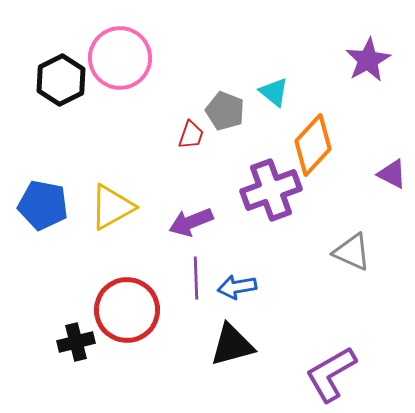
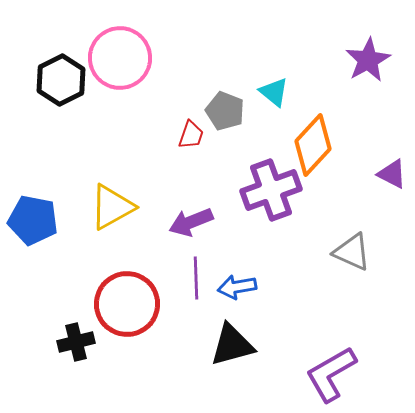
blue pentagon: moved 10 px left, 15 px down
red circle: moved 6 px up
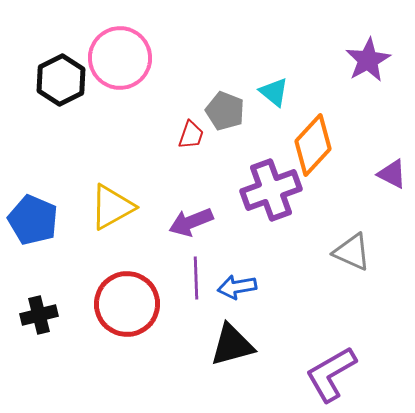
blue pentagon: rotated 12 degrees clockwise
black cross: moved 37 px left, 27 px up
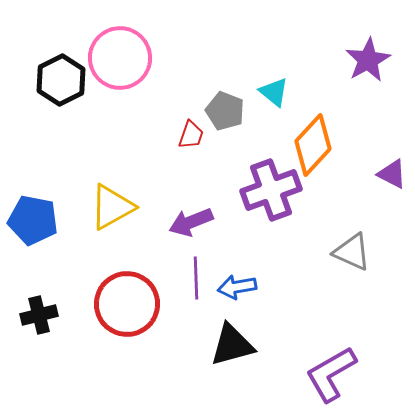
blue pentagon: rotated 12 degrees counterclockwise
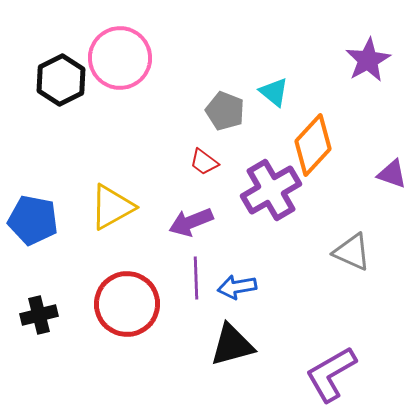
red trapezoid: moved 13 px right, 27 px down; rotated 108 degrees clockwise
purple triangle: rotated 8 degrees counterclockwise
purple cross: rotated 10 degrees counterclockwise
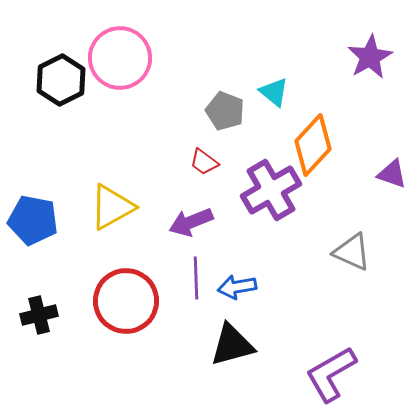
purple star: moved 2 px right, 3 px up
red circle: moved 1 px left, 3 px up
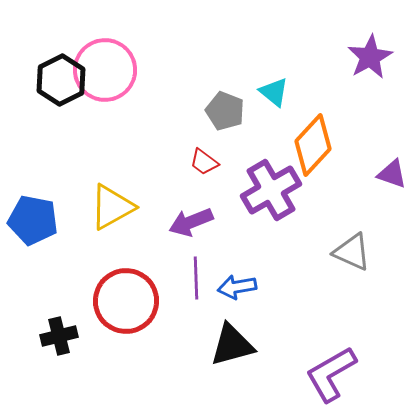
pink circle: moved 15 px left, 12 px down
black cross: moved 20 px right, 21 px down
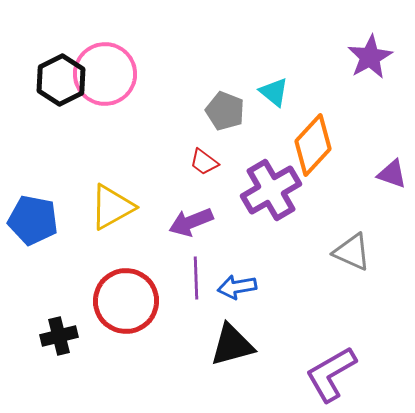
pink circle: moved 4 px down
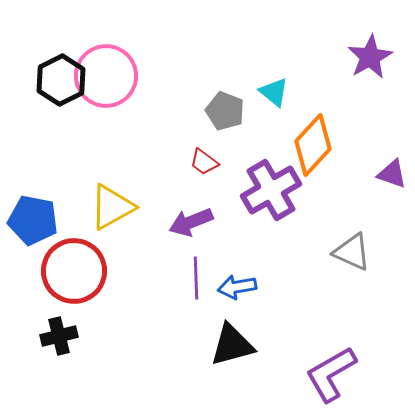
pink circle: moved 1 px right, 2 px down
red circle: moved 52 px left, 30 px up
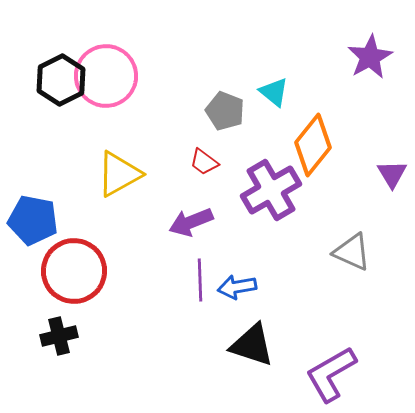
orange diamond: rotated 4 degrees counterclockwise
purple triangle: rotated 40 degrees clockwise
yellow triangle: moved 7 px right, 33 px up
purple line: moved 4 px right, 2 px down
black triangle: moved 20 px right; rotated 33 degrees clockwise
